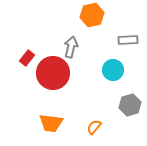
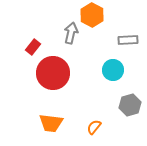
orange hexagon: rotated 20 degrees counterclockwise
gray arrow: moved 14 px up
red rectangle: moved 6 px right, 11 px up
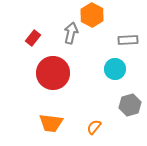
red rectangle: moved 9 px up
cyan circle: moved 2 px right, 1 px up
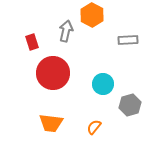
gray arrow: moved 5 px left, 2 px up
red rectangle: moved 1 px left, 4 px down; rotated 56 degrees counterclockwise
cyan circle: moved 12 px left, 15 px down
